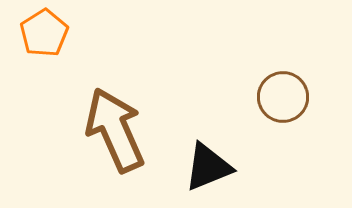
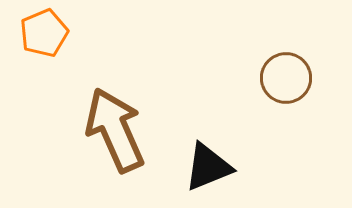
orange pentagon: rotated 9 degrees clockwise
brown circle: moved 3 px right, 19 px up
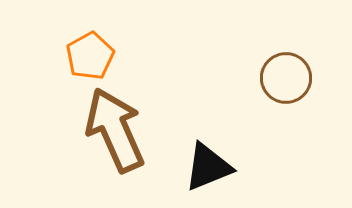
orange pentagon: moved 46 px right, 23 px down; rotated 6 degrees counterclockwise
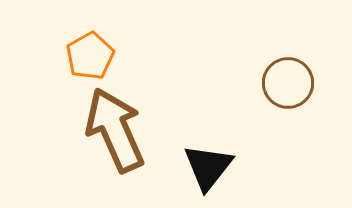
brown circle: moved 2 px right, 5 px down
black triangle: rotated 30 degrees counterclockwise
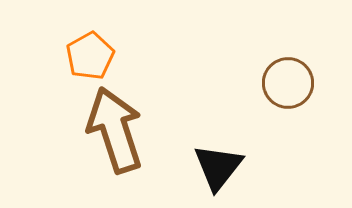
brown arrow: rotated 6 degrees clockwise
black triangle: moved 10 px right
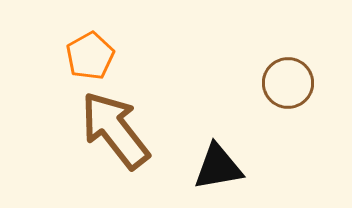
brown arrow: rotated 20 degrees counterclockwise
black triangle: rotated 42 degrees clockwise
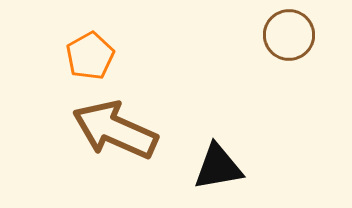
brown circle: moved 1 px right, 48 px up
brown arrow: rotated 28 degrees counterclockwise
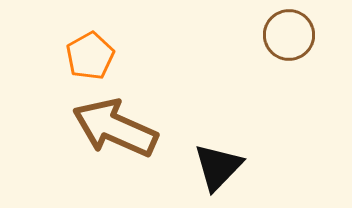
brown arrow: moved 2 px up
black triangle: rotated 36 degrees counterclockwise
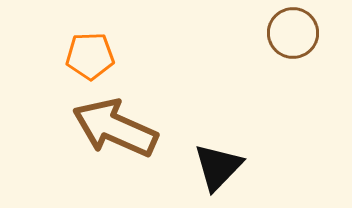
brown circle: moved 4 px right, 2 px up
orange pentagon: rotated 27 degrees clockwise
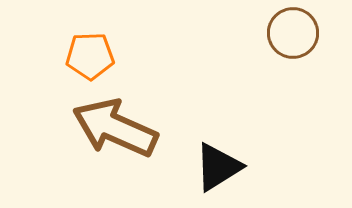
black triangle: rotated 14 degrees clockwise
